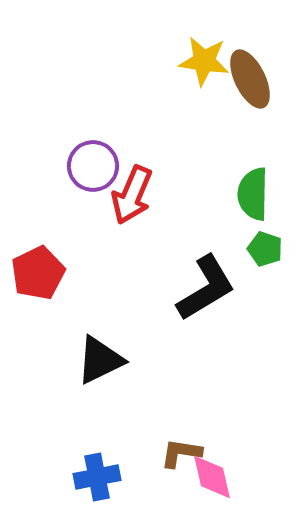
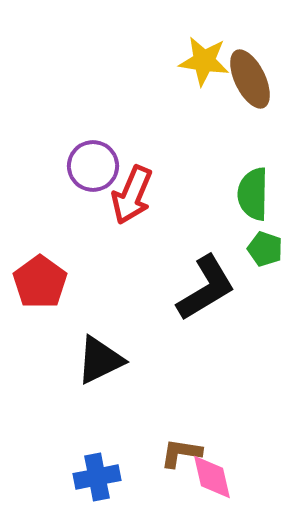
red pentagon: moved 2 px right, 9 px down; rotated 10 degrees counterclockwise
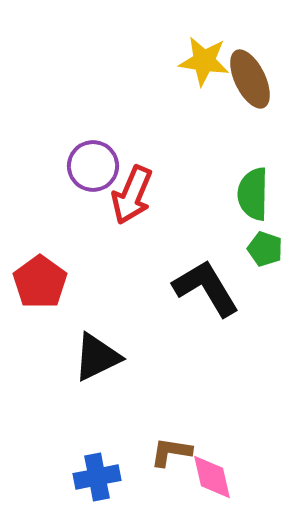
black L-shape: rotated 90 degrees counterclockwise
black triangle: moved 3 px left, 3 px up
brown L-shape: moved 10 px left, 1 px up
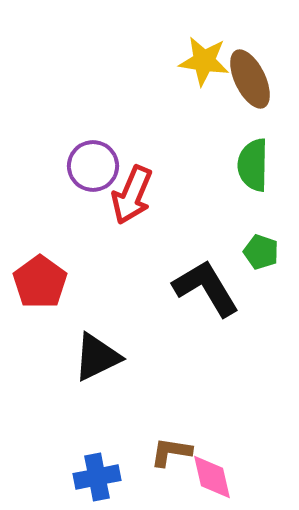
green semicircle: moved 29 px up
green pentagon: moved 4 px left, 3 px down
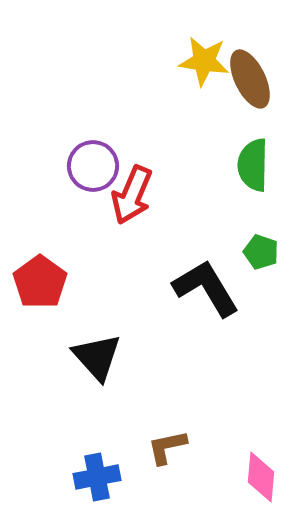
black triangle: rotated 46 degrees counterclockwise
brown L-shape: moved 4 px left, 5 px up; rotated 21 degrees counterclockwise
pink diamond: moved 49 px right; rotated 18 degrees clockwise
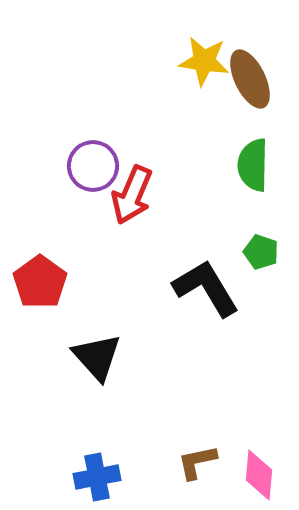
brown L-shape: moved 30 px right, 15 px down
pink diamond: moved 2 px left, 2 px up
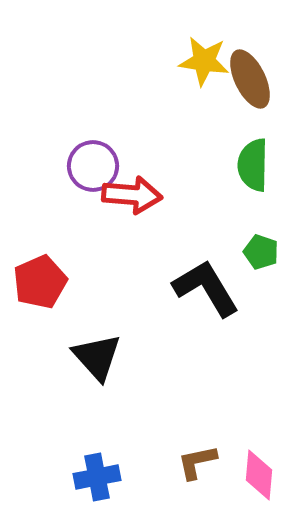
red arrow: rotated 108 degrees counterclockwise
red pentagon: rotated 12 degrees clockwise
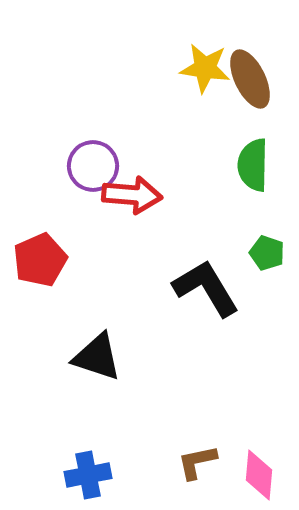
yellow star: moved 1 px right, 7 px down
green pentagon: moved 6 px right, 1 px down
red pentagon: moved 22 px up
black triangle: rotated 30 degrees counterclockwise
blue cross: moved 9 px left, 2 px up
